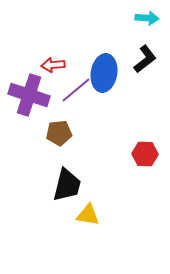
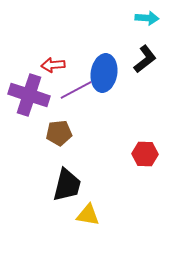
purple line: rotated 12 degrees clockwise
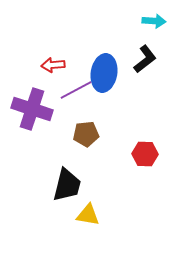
cyan arrow: moved 7 px right, 3 px down
purple cross: moved 3 px right, 14 px down
brown pentagon: moved 27 px right, 1 px down
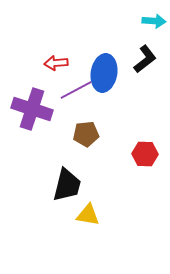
red arrow: moved 3 px right, 2 px up
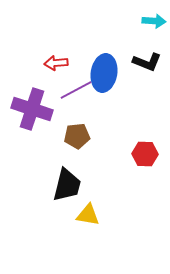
black L-shape: moved 2 px right, 3 px down; rotated 60 degrees clockwise
brown pentagon: moved 9 px left, 2 px down
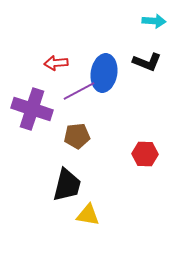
purple line: moved 3 px right, 1 px down
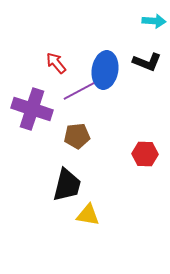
red arrow: rotated 55 degrees clockwise
blue ellipse: moved 1 px right, 3 px up
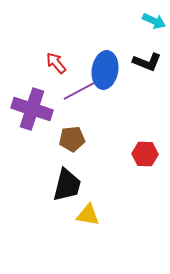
cyan arrow: rotated 20 degrees clockwise
brown pentagon: moved 5 px left, 3 px down
